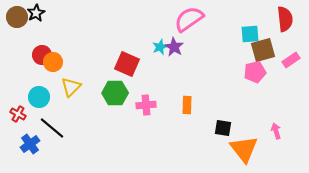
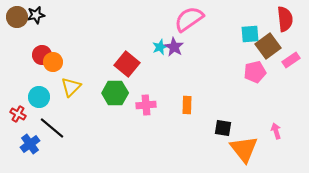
black star: moved 2 px down; rotated 18 degrees clockwise
brown square: moved 5 px right, 4 px up; rotated 20 degrees counterclockwise
red square: rotated 15 degrees clockwise
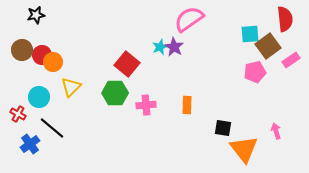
brown circle: moved 5 px right, 33 px down
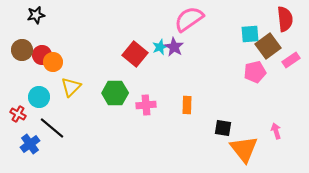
red square: moved 8 px right, 10 px up
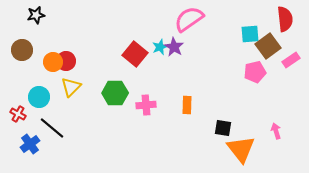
red circle: moved 24 px right, 6 px down
orange triangle: moved 3 px left
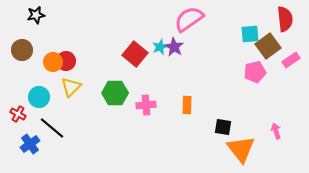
black square: moved 1 px up
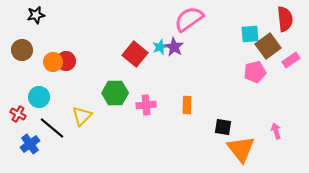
yellow triangle: moved 11 px right, 29 px down
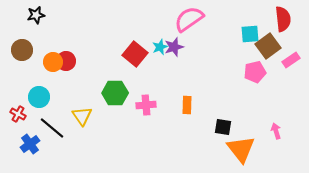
red semicircle: moved 2 px left
purple star: rotated 24 degrees clockwise
yellow triangle: rotated 20 degrees counterclockwise
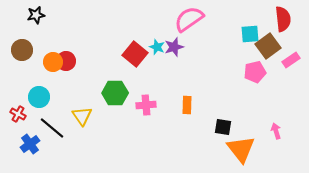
cyan star: moved 3 px left; rotated 28 degrees counterclockwise
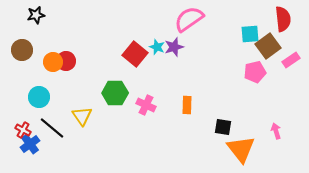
pink cross: rotated 30 degrees clockwise
red cross: moved 5 px right, 16 px down
